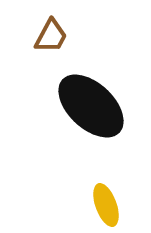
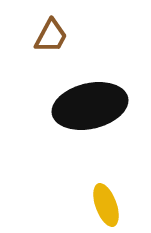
black ellipse: moved 1 px left; rotated 56 degrees counterclockwise
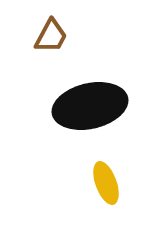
yellow ellipse: moved 22 px up
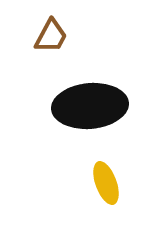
black ellipse: rotated 8 degrees clockwise
